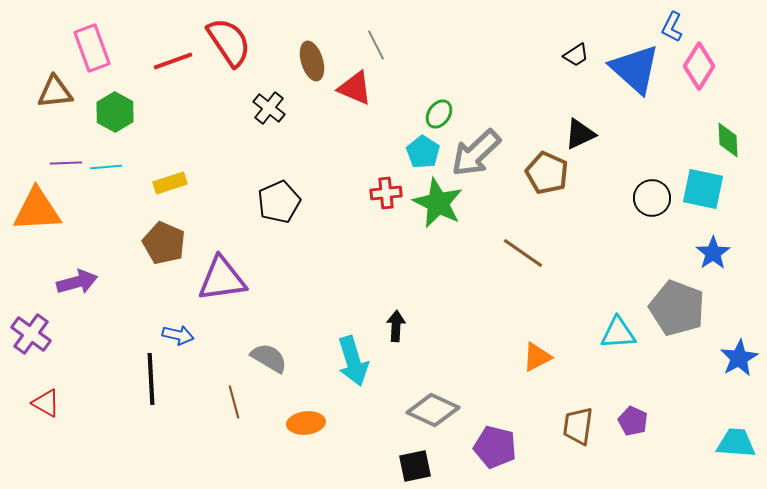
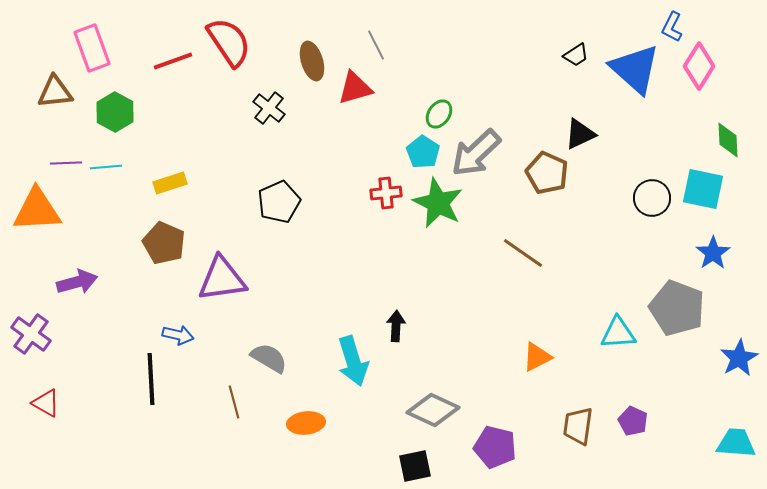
red triangle at (355, 88): rotated 39 degrees counterclockwise
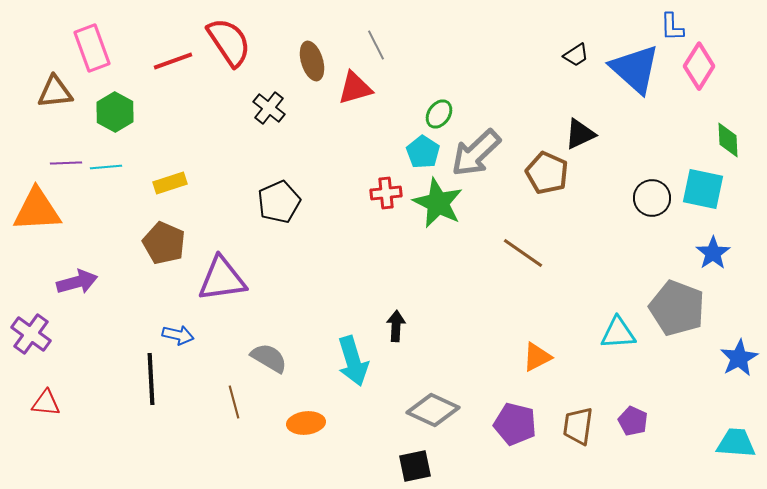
blue L-shape at (672, 27): rotated 28 degrees counterclockwise
red triangle at (46, 403): rotated 24 degrees counterclockwise
purple pentagon at (495, 447): moved 20 px right, 23 px up
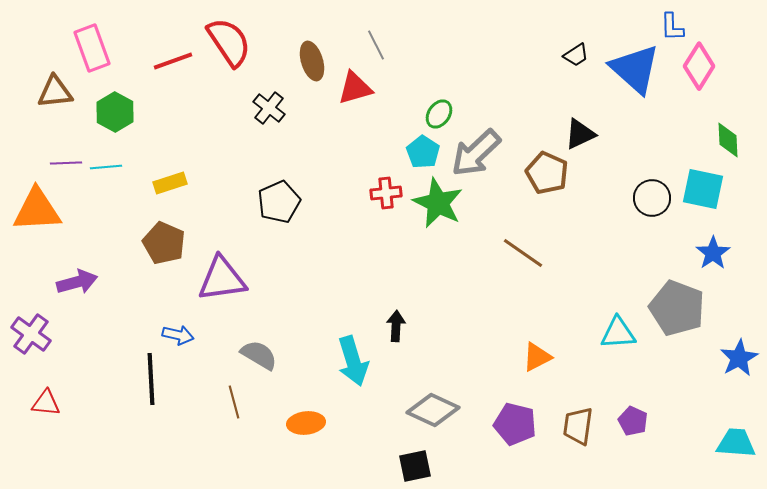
gray semicircle at (269, 358): moved 10 px left, 3 px up
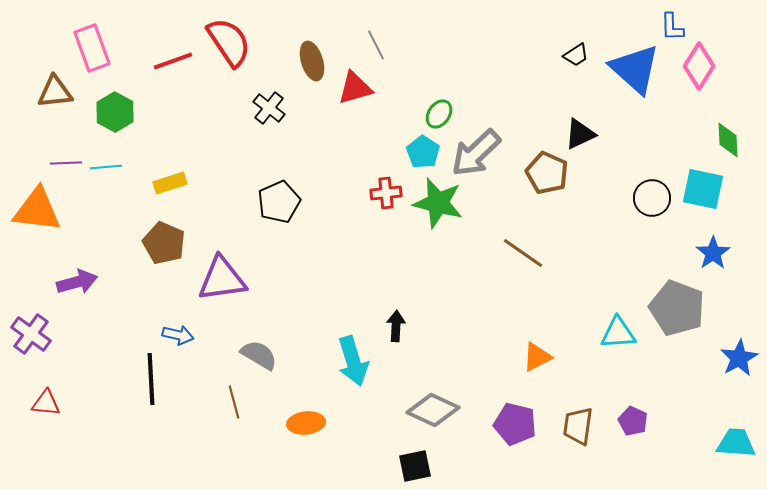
green star at (438, 203): rotated 12 degrees counterclockwise
orange triangle at (37, 210): rotated 10 degrees clockwise
